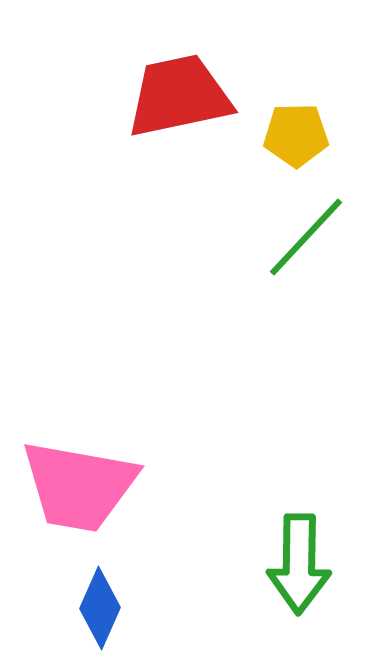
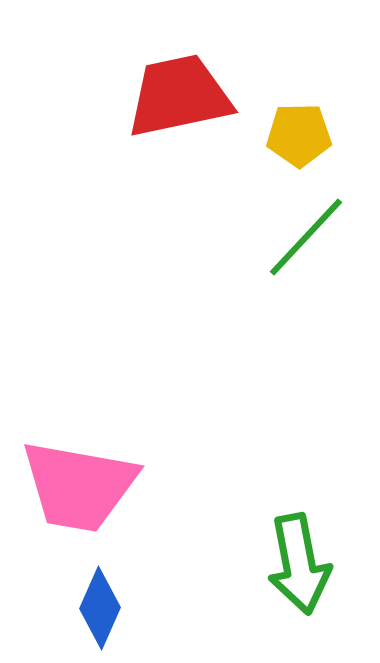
yellow pentagon: moved 3 px right
green arrow: rotated 12 degrees counterclockwise
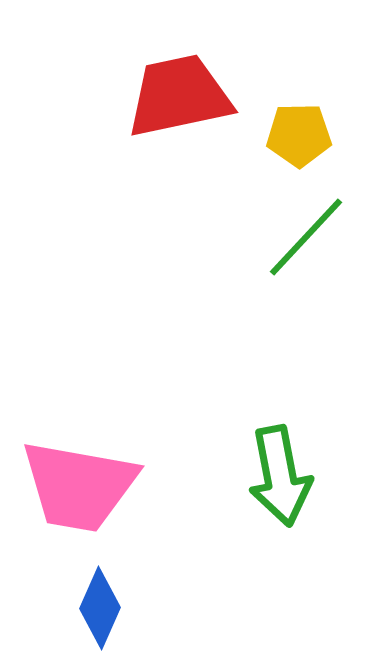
green arrow: moved 19 px left, 88 px up
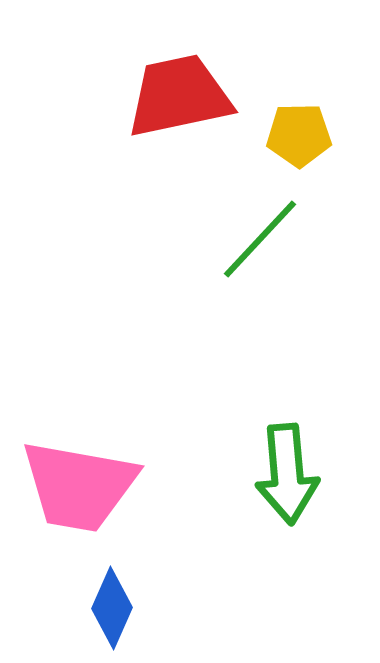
green line: moved 46 px left, 2 px down
green arrow: moved 7 px right, 2 px up; rotated 6 degrees clockwise
blue diamond: moved 12 px right
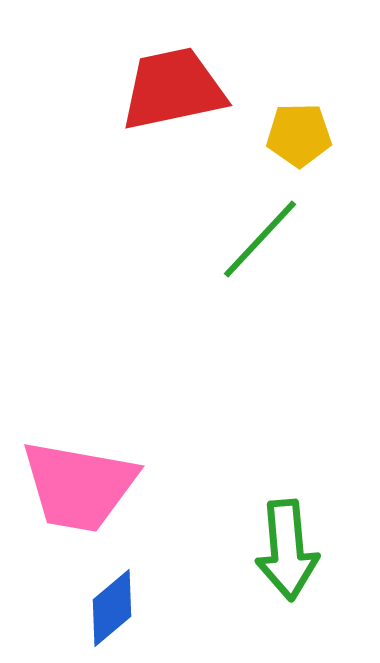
red trapezoid: moved 6 px left, 7 px up
green arrow: moved 76 px down
blue diamond: rotated 26 degrees clockwise
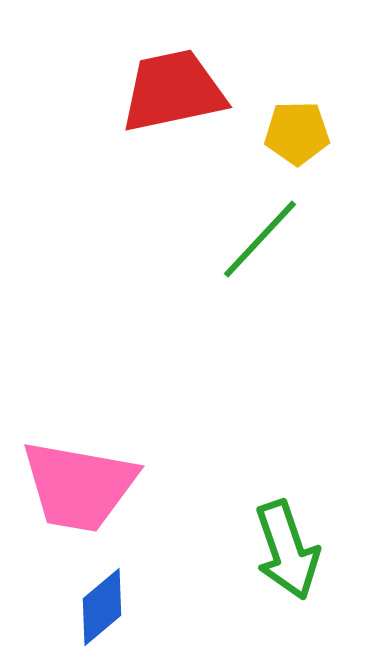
red trapezoid: moved 2 px down
yellow pentagon: moved 2 px left, 2 px up
green arrow: rotated 14 degrees counterclockwise
blue diamond: moved 10 px left, 1 px up
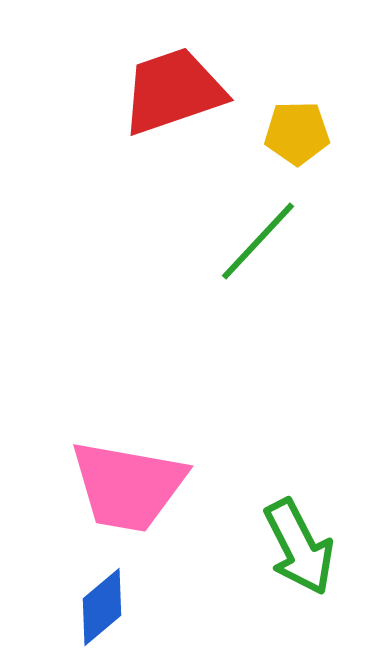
red trapezoid: rotated 7 degrees counterclockwise
green line: moved 2 px left, 2 px down
pink trapezoid: moved 49 px right
green arrow: moved 12 px right, 3 px up; rotated 8 degrees counterclockwise
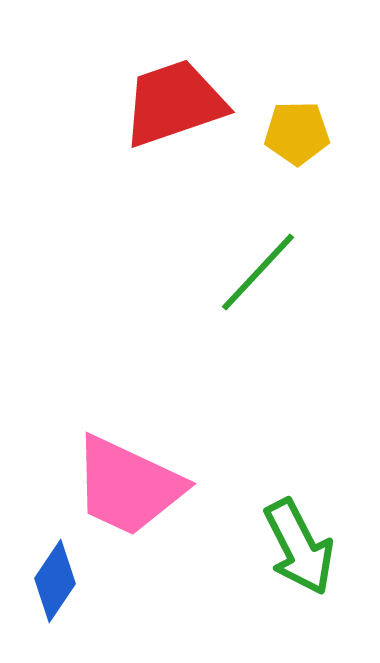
red trapezoid: moved 1 px right, 12 px down
green line: moved 31 px down
pink trapezoid: rotated 15 degrees clockwise
blue diamond: moved 47 px left, 26 px up; rotated 16 degrees counterclockwise
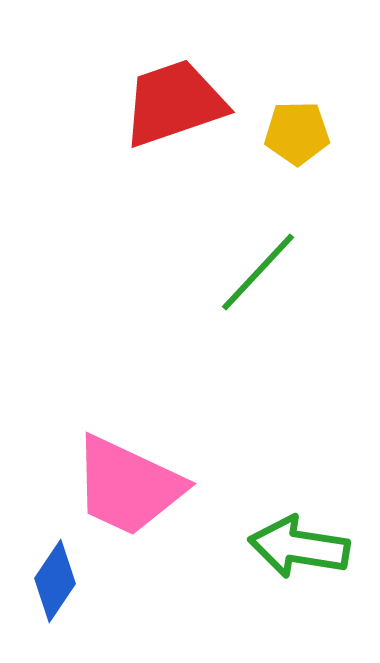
green arrow: rotated 126 degrees clockwise
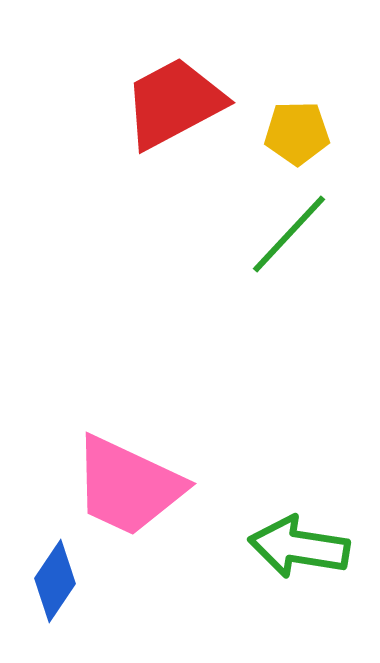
red trapezoid: rotated 9 degrees counterclockwise
green line: moved 31 px right, 38 px up
